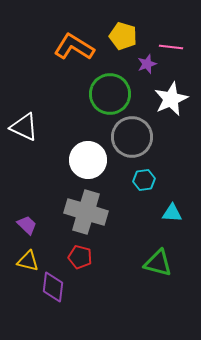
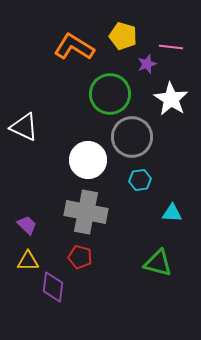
white star: rotated 16 degrees counterclockwise
cyan hexagon: moved 4 px left
gray cross: rotated 6 degrees counterclockwise
yellow triangle: rotated 15 degrees counterclockwise
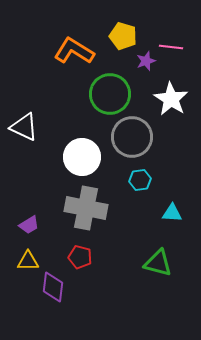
orange L-shape: moved 4 px down
purple star: moved 1 px left, 3 px up
white circle: moved 6 px left, 3 px up
gray cross: moved 4 px up
purple trapezoid: moved 2 px right; rotated 105 degrees clockwise
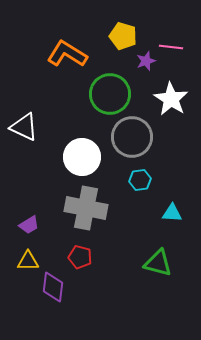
orange L-shape: moved 7 px left, 3 px down
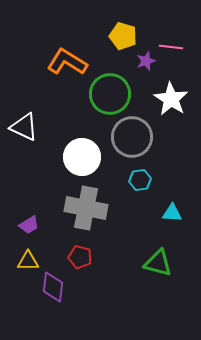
orange L-shape: moved 8 px down
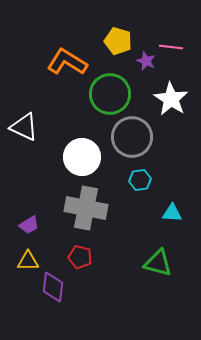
yellow pentagon: moved 5 px left, 5 px down
purple star: rotated 30 degrees counterclockwise
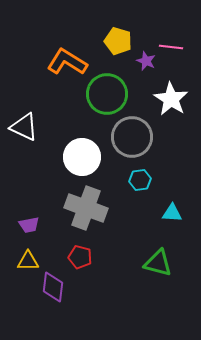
green circle: moved 3 px left
gray cross: rotated 9 degrees clockwise
purple trapezoid: rotated 20 degrees clockwise
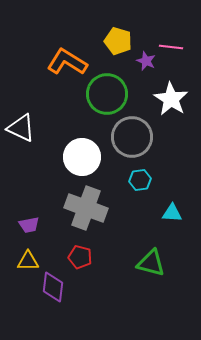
white triangle: moved 3 px left, 1 px down
green triangle: moved 7 px left
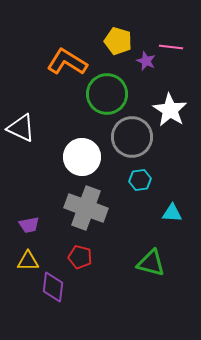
white star: moved 1 px left, 11 px down
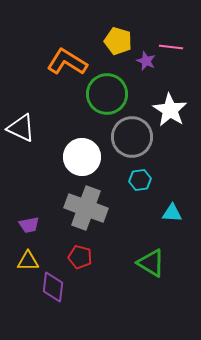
green triangle: rotated 16 degrees clockwise
